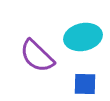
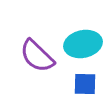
cyan ellipse: moved 7 px down
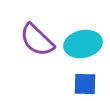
purple semicircle: moved 16 px up
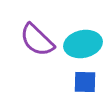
blue square: moved 2 px up
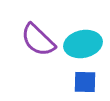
purple semicircle: moved 1 px right
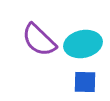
purple semicircle: moved 1 px right
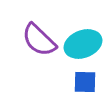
cyan ellipse: rotated 9 degrees counterclockwise
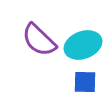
cyan ellipse: moved 1 px down
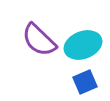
blue square: rotated 25 degrees counterclockwise
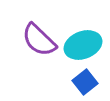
blue square: rotated 15 degrees counterclockwise
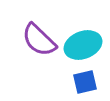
blue square: rotated 25 degrees clockwise
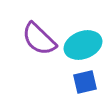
purple semicircle: moved 1 px up
